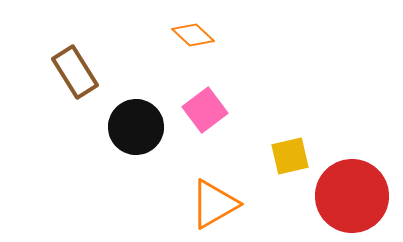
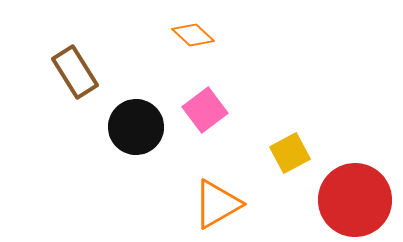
yellow square: moved 3 px up; rotated 15 degrees counterclockwise
red circle: moved 3 px right, 4 px down
orange triangle: moved 3 px right
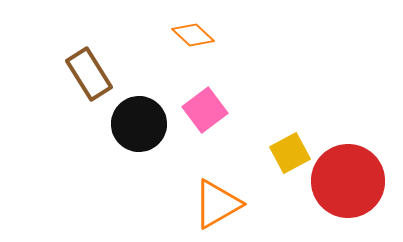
brown rectangle: moved 14 px right, 2 px down
black circle: moved 3 px right, 3 px up
red circle: moved 7 px left, 19 px up
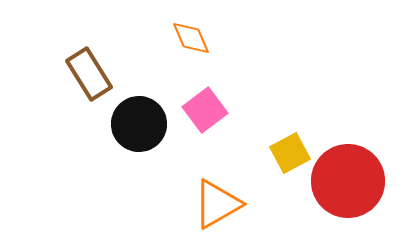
orange diamond: moved 2 px left, 3 px down; rotated 24 degrees clockwise
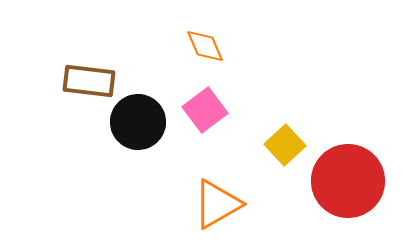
orange diamond: moved 14 px right, 8 px down
brown rectangle: moved 7 px down; rotated 51 degrees counterclockwise
black circle: moved 1 px left, 2 px up
yellow square: moved 5 px left, 8 px up; rotated 15 degrees counterclockwise
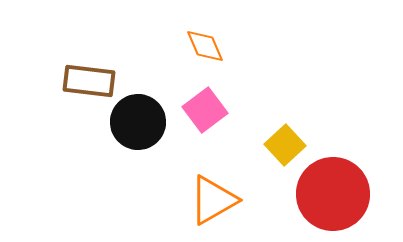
red circle: moved 15 px left, 13 px down
orange triangle: moved 4 px left, 4 px up
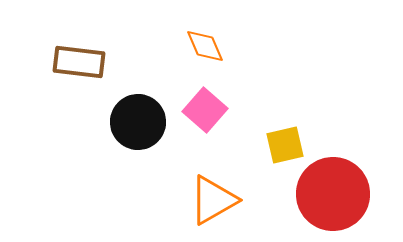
brown rectangle: moved 10 px left, 19 px up
pink square: rotated 12 degrees counterclockwise
yellow square: rotated 30 degrees clockwise
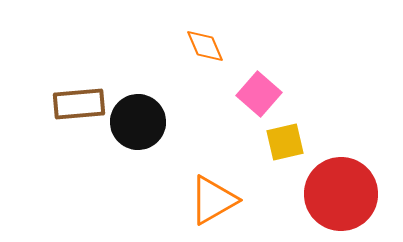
brown rectangle: moved 42 px down; rotated 12 degrees counterclockwise
pink square: moved 54 px right, 16 px up
yellow square: moved 3 px up
red circle: moved 8 px right
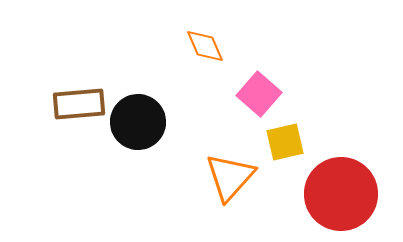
orange triangle: moved 17 px right, 23 px up; rotated 18 degrees counterclockwise
